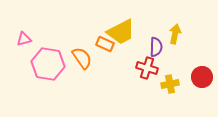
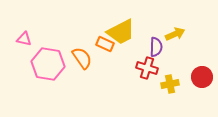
yellow arrow: rotated 54 degrees clockwise
pink triangle: rotated 28 degrees clockwise
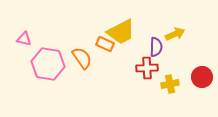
red cross: rotated 20 degrees counterclockwise
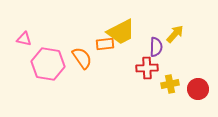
yellow arrow: rotated 24 degrees counterclockwise
orange rectangle: rotated 30 degrees counterclockwise
red circle: moved 4 px left, 12 px down
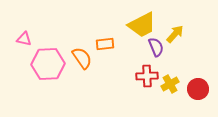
yellow trapezoid: moved 21 px right, 7 px up
purple semicircle: rotated 24 degrees counterclockwise
pink hexagon: rotated 12 degrees counterclockwise
red cross: moved 8 px down
yellow cross: rotated 18 degrees counterclockwise
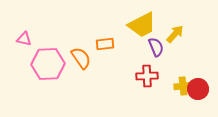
orange semicircle: moved 1 px left
yellow cross: moved 13 px right, 2 px down; rotated 24 degrees clockwise
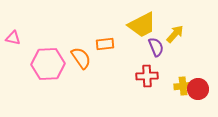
pink triangle: moved 11 px left, 1 px up
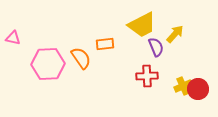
yellow cross: rotated 18 degrees counterclockwise
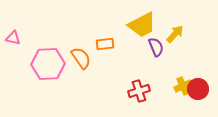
red cross: moved 8 px left, 15 px down; rotated 15 degrees counterclockwise
